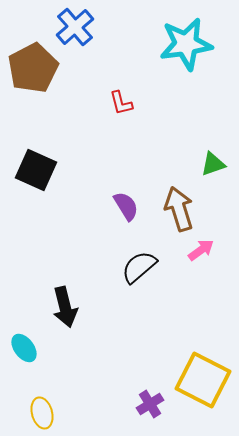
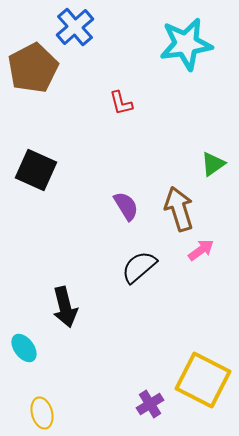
green triangle: rotated 16 degrees counterclockwise
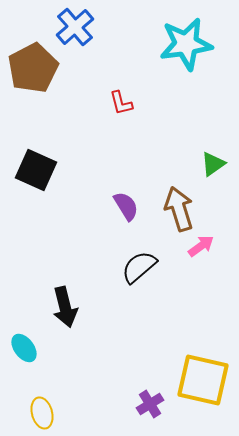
pink arrow: moved 4 px up
yellow square: rotated 14 degrees counterclockwise
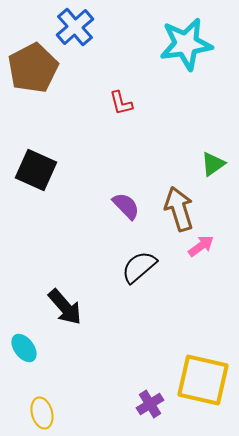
purple semicircle: rotated 12 degrees counterclockwise
black arrow: rotated 27 degrees counterclockwise
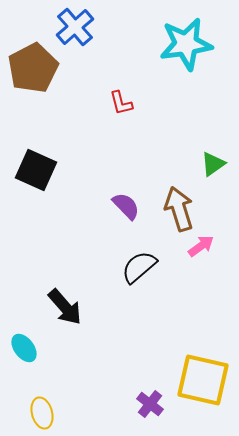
purple cross: rotated 20 degrees counterclockwise
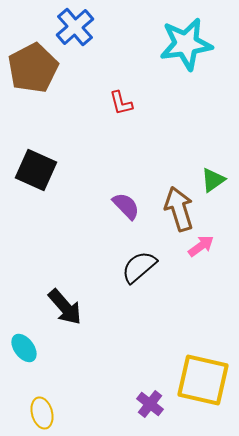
green triangle: moved 16 px down
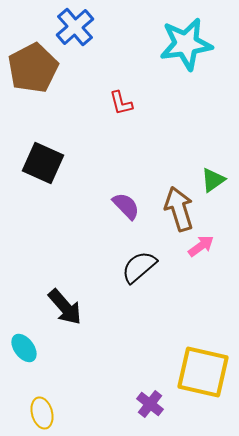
black square: moved 7 px right, 7 px up
yellow square: moved 8 px up
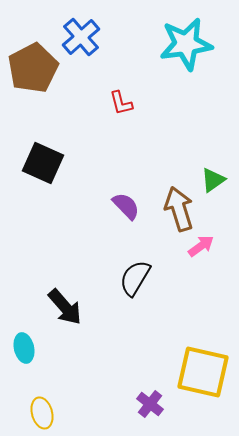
blue cross: moved 6 px right, 10 px down
black semicircle: moved 4 px left, 11 px down; rotated 18 degrees counterclockwise
cyan ellipse: rotated 24 degrees clockwise
